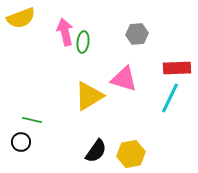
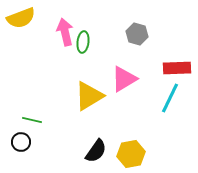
gray hexagon: rotated 20 degrees clockwise
pink triangle: rotated 48 degrees counterclockwise
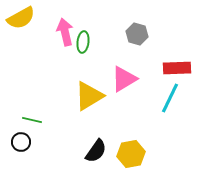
yellow semicircle: rotated 8 degrees counterclockwise
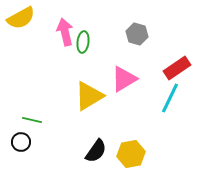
red rectangle: rotated 32 degrees counterclockwise
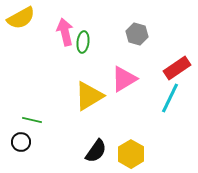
yellow hexagon: rotated 20 degrees counterclockwise
